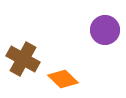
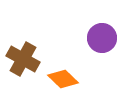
purple circle: moved 3 px left, 8 px down
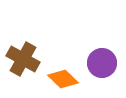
purple circle: moved 25 px down
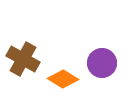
orange diamond: rotated 12 degrees counterclockwise
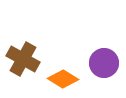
purple circle: moved 2 px right
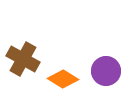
purple circle: moved 2 px right, 8 px down
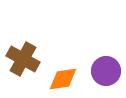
orange diamond: rotated 40 degrees counterclockwise
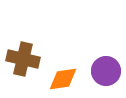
brown cross: rotated 16 degrees counterclockwise
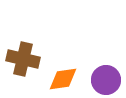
purple circle: moved 9 px down
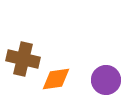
orange diamond: moved 7 px left
